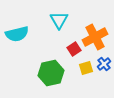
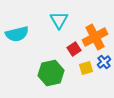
blue cross: moved 2 px up
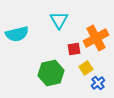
orange cross: moved 1 px right, 1 px down
red square: rotated 24 degrees clockwise
blue cross: moved 6 px left, 21 px down
yellow square: rotated 16 degrees counterclockwise
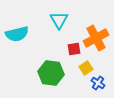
green hexagon: rotated 20 degrees clockwise
blue cross: rotated 16 degrees counterclockwise
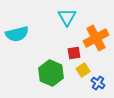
cyan triangle: moved 8 px right, 3 px up
red square: moved 4 px down
yellow square: moved 3 px left, 2 px down
green hexagon: rotated 15 degrees clockwise
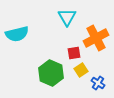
yellow square: moved 2 px left
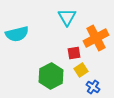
green hexagon: moved 3 px down; rotated 10 degrees clockwise
blue cross: moved 5 px left, 4 px down
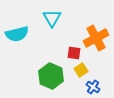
cyan triangle: moved 15 px left, 1 px down
red square: rotated 16 degrees clockwise
green hexagon: rotated 10 degrees counterclockwise
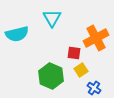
blue cross: moved 1 px right, 1 px down
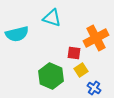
cyan triangle: rotated 42 degrees counterclockwise
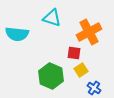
cyan semicircle: rotated 20 degrees clockwise
orange cross: moved 7 px left, 6 px up
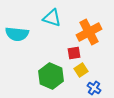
red square: rotated 16 degrees counterclockwise
